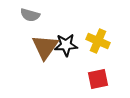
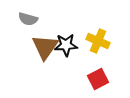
gray semicircle: moved 2 px left, 4 px down
red square: rotated 15 degrees counterclockwise
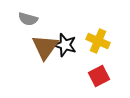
black star: moved 1 px left; rotated 20 degrees clockwise
red square: moved 1 px right, 3 px up
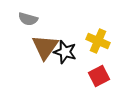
black star: moved 7 px down
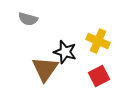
brown triangle: moved 22 px down
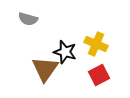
yellow cross: moved 2 px left, 3 px down
red square: moved 1 px up
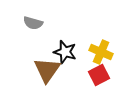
gray semicircle: moved 5 px right, 4 px down
yellow cross: moved 5 px right, 8 px down
brown triangle: moved 2 px right, 1 px down
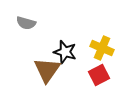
gray semicircle: moved 7 px left
yellow cross: moved 1 px right, 4 px up
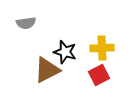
gray semicircle: rotated 24 degrees counterclockwise
yellow cross: rotated 25 degrees counterclockwise
brown triangle: rotated 28 degrees clockwise
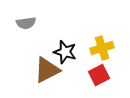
yellow cross: rotated 15 degrees counterclockwise
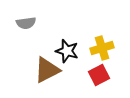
black star: moved 2 px right, 1 px up
